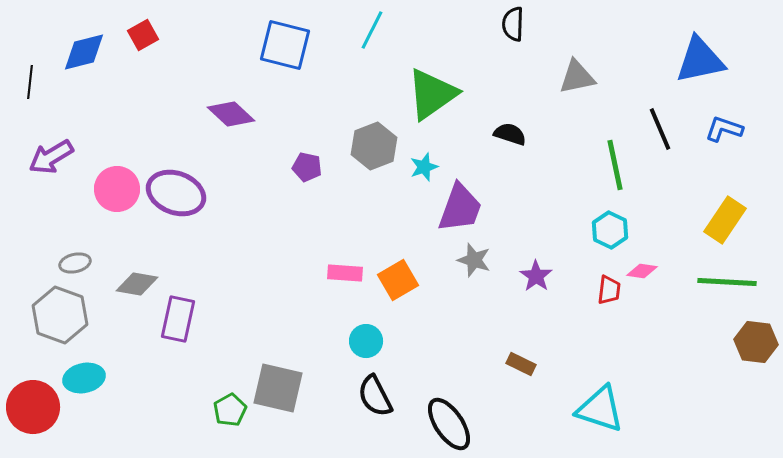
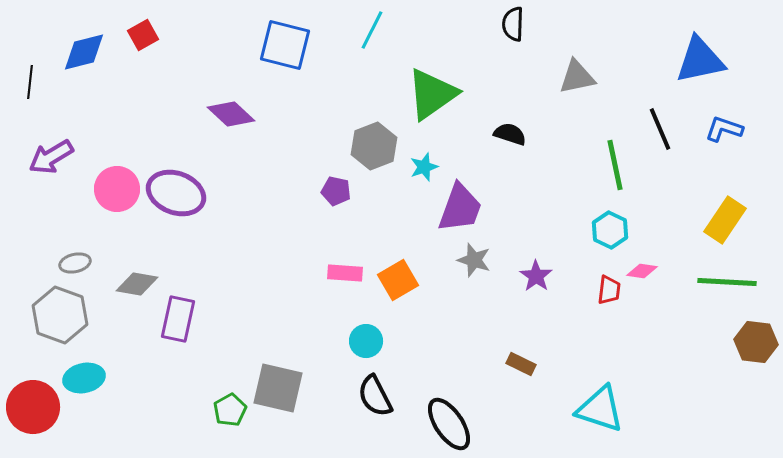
purple pentagon at (307, 167): moved 29 px right, 24 px down
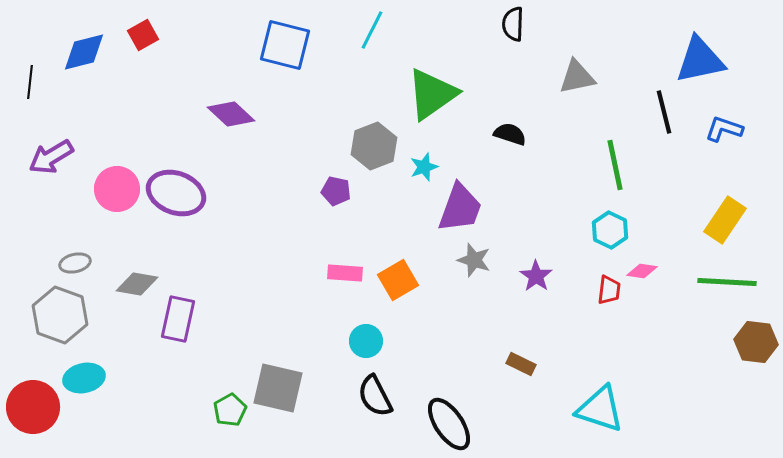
black line at (660, 129): moved 4 px right, 17 px up; rotated 9 degrees clockwise
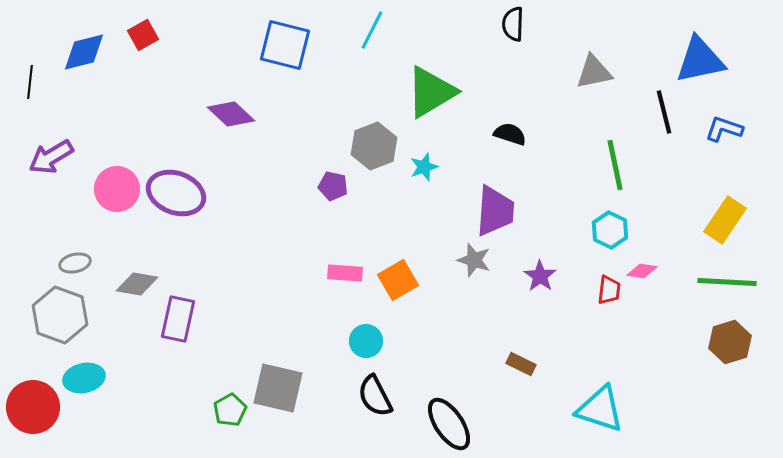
gray triangle at (577, 77): moved 17 px right, 5 px up
green triangle at (432, 94): moved 1 px left, 2 px up; rotated 4 degrees clockwise
purple pentagon at (336, 191): moved 3 px left, 5 px up
purple trapezoid at (460, 208): moved 35 px right, 3 px down; rotated 16 degrees counterclockwise
purple star at (536, 276): moved 4 px right
brown hexagon at (756, 342): moved 26 px left; rotated 24 degrees counterclockwise
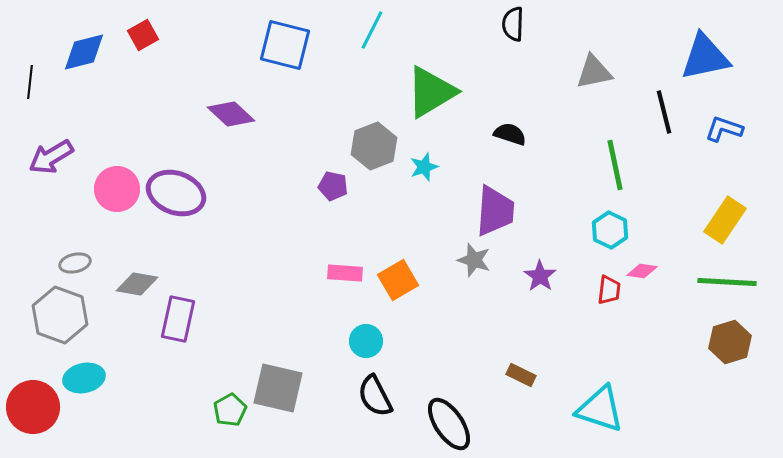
blue triangle at (700, 60): moved 5 px right, 3 px up
brown rectangle at (521, 364): moved 11 px down
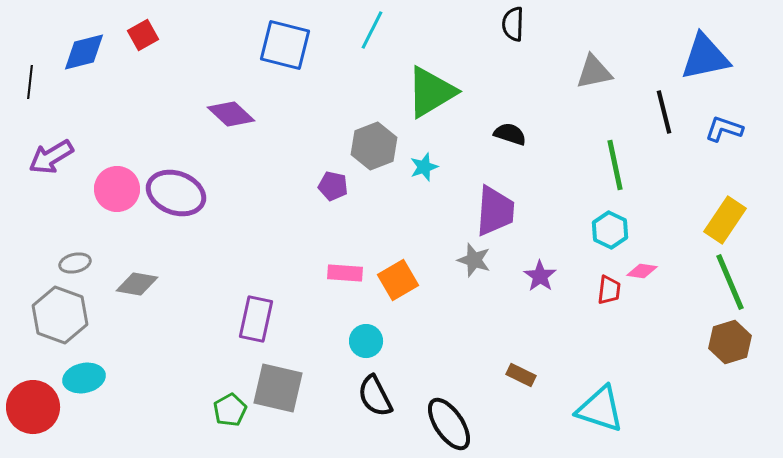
green line at (727, 282): moved 3 px right; rotated 64 degrees clockwise
purple rectangle at (178, 319): moved 78 px right
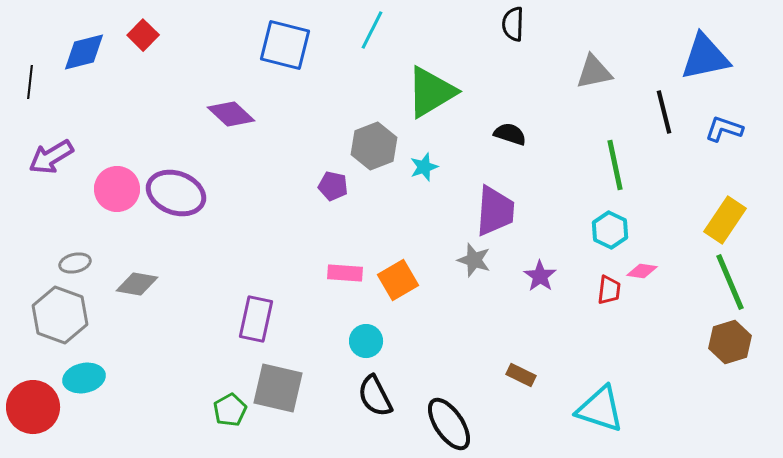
red square at (143, 35): rotated 16 degrees counterclockwise
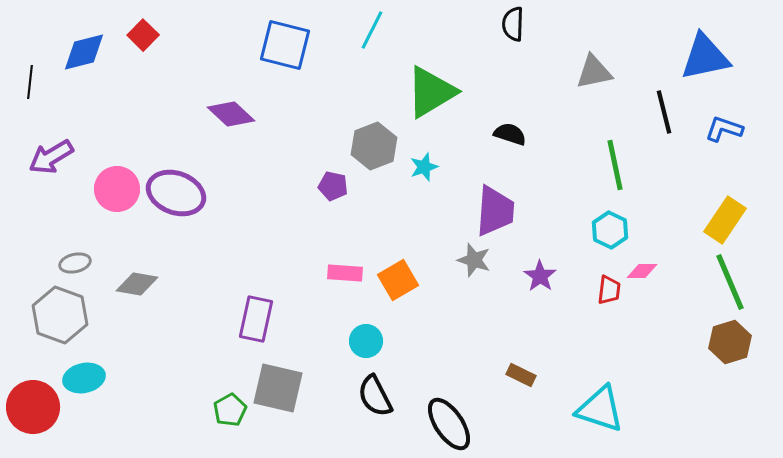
pink diamond at (642, 271): rotated 8 degrees counterclockwise
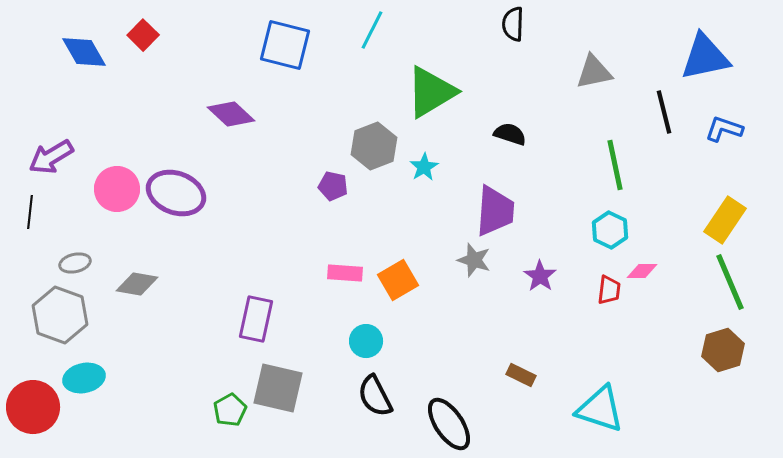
blue diamond at (84, 52): rotated 75 degrees clockwise
black line at (30, 82): moved 130 px down
cyan star at (424, 167): rotated 12 degrees counterclockwise
brown hexagon at (730, 342): moved 7 px left, 8 px down
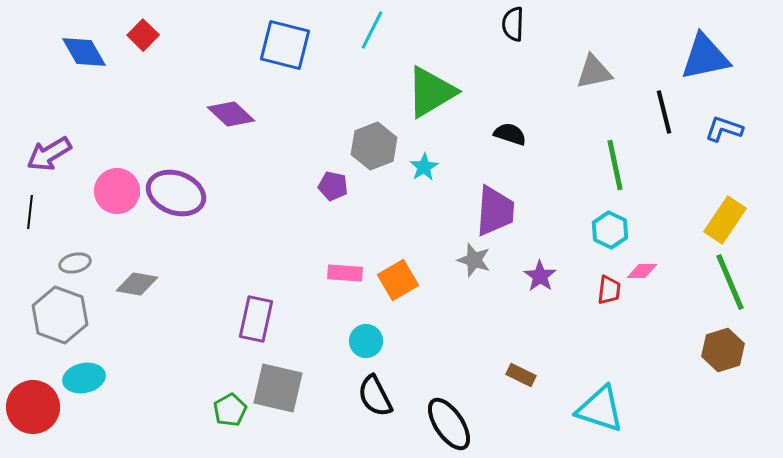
purple arrow at (51, 157): moved 2 px left, 3 px up
pink circle at (117, 189): moved 2 px down
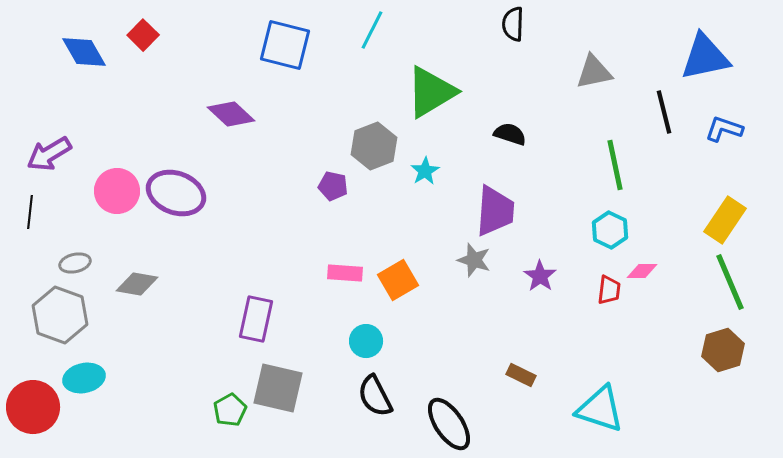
cyan star at (424, 167): moved 1 px right, 4 px down
